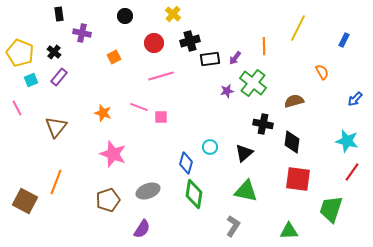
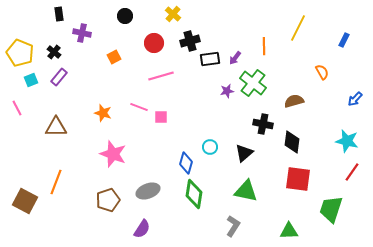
brown triangle at (56, 127): rotated 50 degrees clockwise
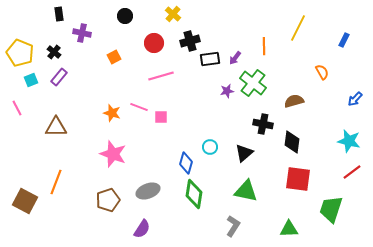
orange star at (103, 113): moved 9 px right
cyan star at (347, 141): moved 2 px right
red line at (352, 172): rotated 18 degrees clockwise
green triangle at (289, 231): moved 2 px up
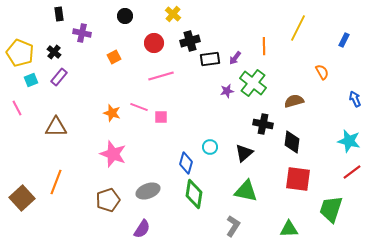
blue arrow at (355, 99): rotated 112 degrees clockwise
brown square at (25, 201): moved 3 px left, 3 px up; rotated 20 degrees clockwise
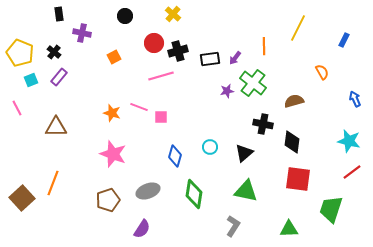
black cross at (190, 41): moved 12 px left, 10 px down
blue diamond at (186, 163): moved 11 px left, 7 px up
orange line at (56, 182): moved 3 px left, 1 px down
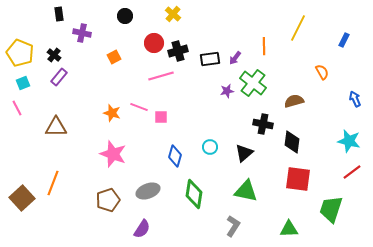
black cross at (54, 52): moved 3 px down
cyan square at (31, 80): moved 8 px left, 3 px down
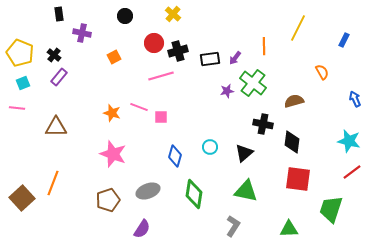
pink line at (17, 108): rotated 56 degrees counterclockwise
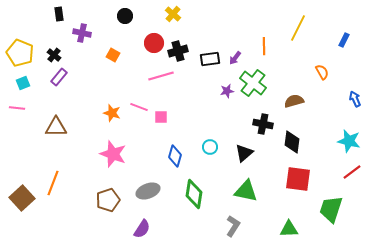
orange square at (114, 57): moved 1 px left, 2 px up; rotated 32 degrees counterclockwise
